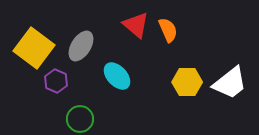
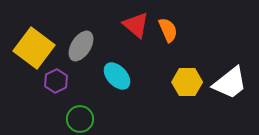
purple hexagon: rotated 10 degrees clockwise
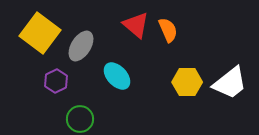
yellow square: moved 6 px right, 15 px up
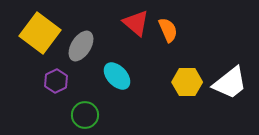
red triangle: moved 2 px up
green circle: moved 5 px right, 4 px up
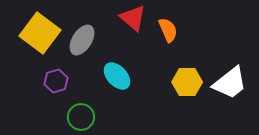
red triangle: moved 3 px left, 5 px up
gray ellipse: moved 1 px right, 6 px up
purple hexagon: rotated 10 degrees clockwise
green circle: moved 4 px left, 2 px down
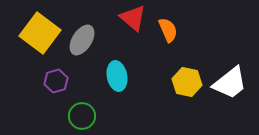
cyan ellipse: rotated 32 degrees clockwise
yellow hexagon: rotated 12 degrees clockwise
green circle: moved 1 px right, 1 px up
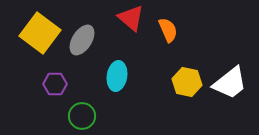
red triangle: moved 2 px left
cyan ellipse: rotated 20 degrees clockwise
purple hexagon: moved 1 px left, 3 px down; rotated 15 degrees clockwise
